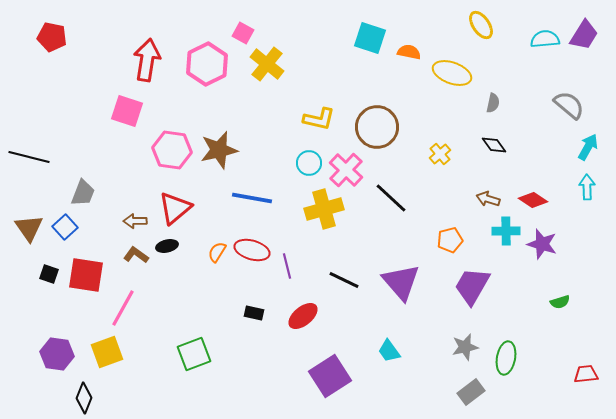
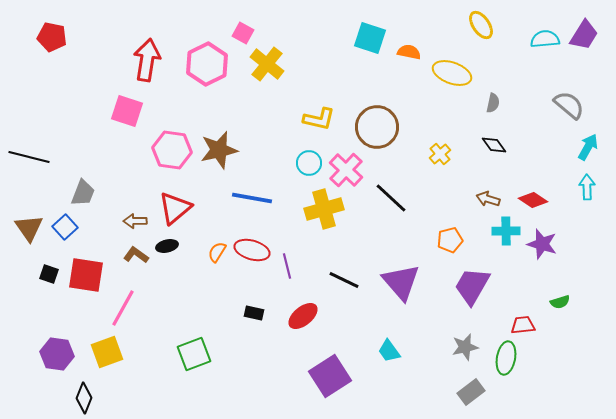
red trapezoid at (586, 374): moved 63 px left, 49 px up
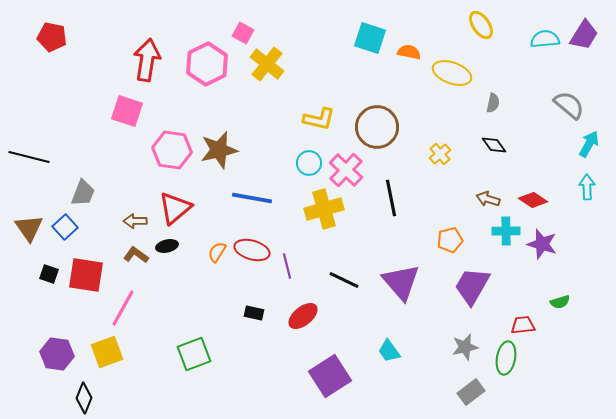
cyan arrow at (588, 147): moved 1 px right, 3 px up
black line at (391, 198): rotated 36 degrees clockwise
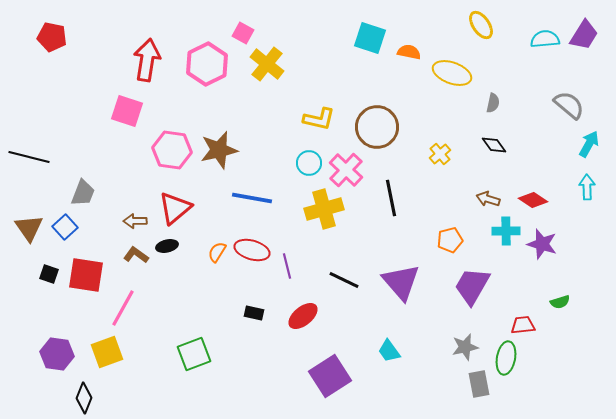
gray rectangle at (471, 392): moved 8 px right, 8 px up; rotated 64 degrees counterclockwise
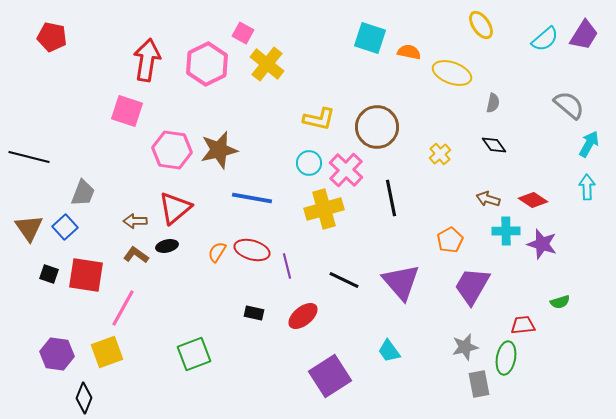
cyan semicircle at (545, 39): rotated 144 degrees clockwise
orange pentagon at (450, 240): rotated 15 degrees counterclockwise
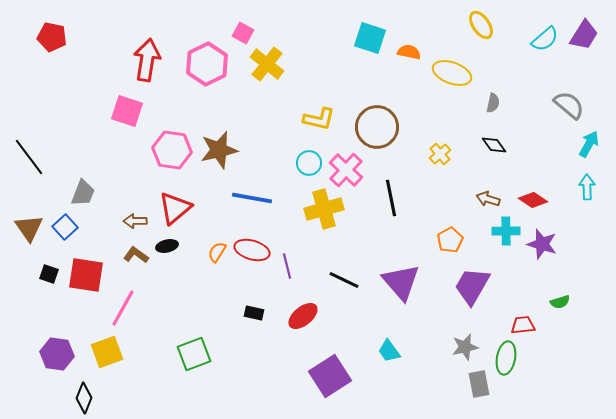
black line at (29, 157): rotated 39 degrees clockwise
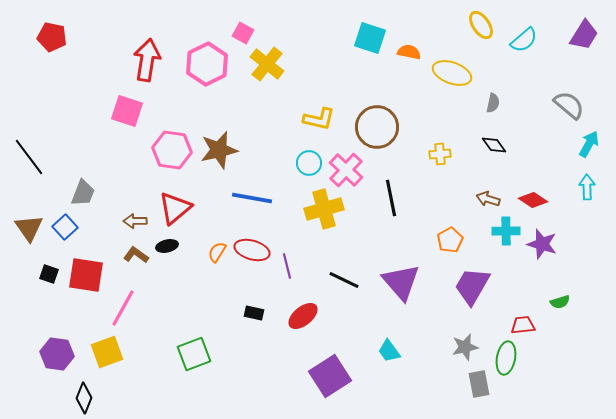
cyan semicircle at (545, 39): moved 21 px left, 1 px down
yellow cross at (440, 154): rotated 35 degrees clockwise
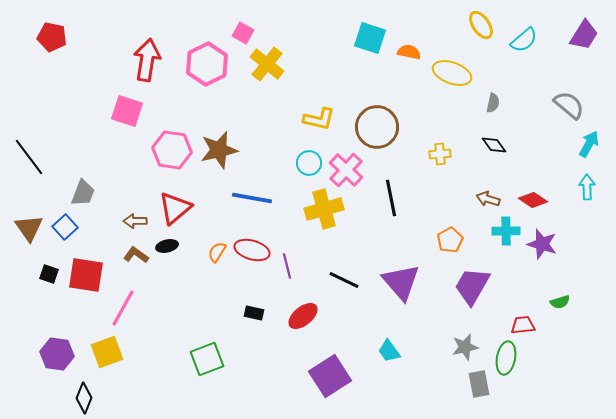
green square at (194, 354): moved 13 px right, 5 px down
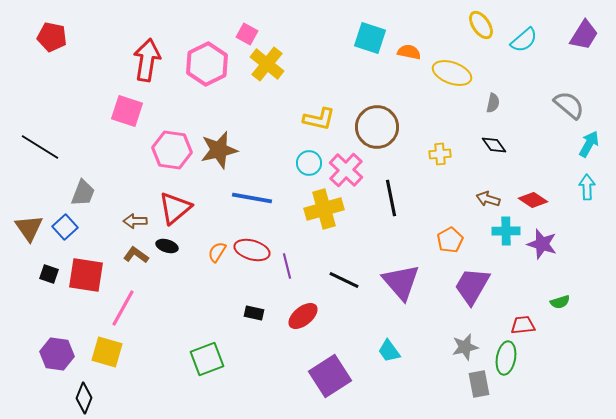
pink square at (243, 33): moved 4 px right, 1 px down
black line at (29, 157): moved 11 px right, 10 px up; rotated 21 degrees counterclockwise
black ellipse at (167, 246): rotated 30 degrees clockwise
yellow square at (107, 352): rotated 36 degrees clockwise
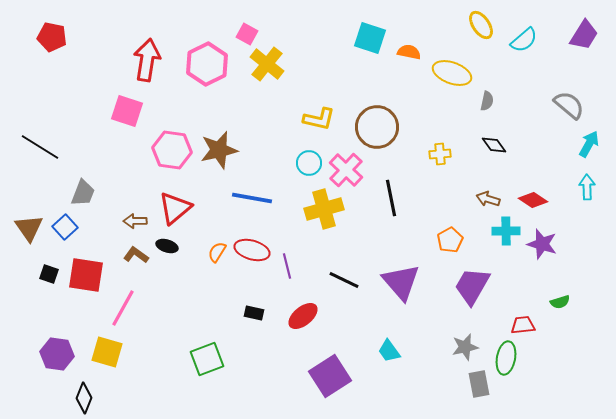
gray semicircle at (493, 103): moved 6 px left, 2 px up
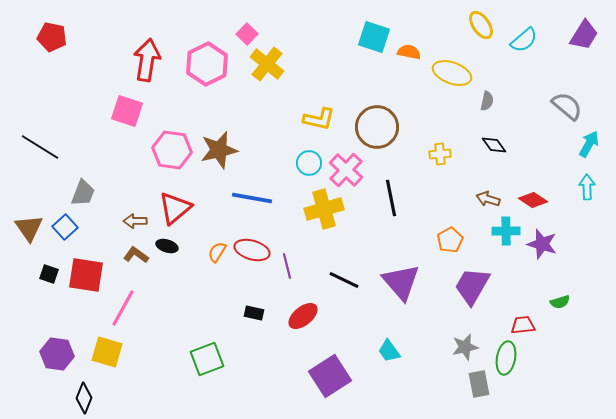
pink square at (247, 34): rotated 15 degrees clockwise
cyan square at (370, 38): moved 4 px right, 1 px up
gray semicircle at (569, 105): moved 2 px left, 1 px down
